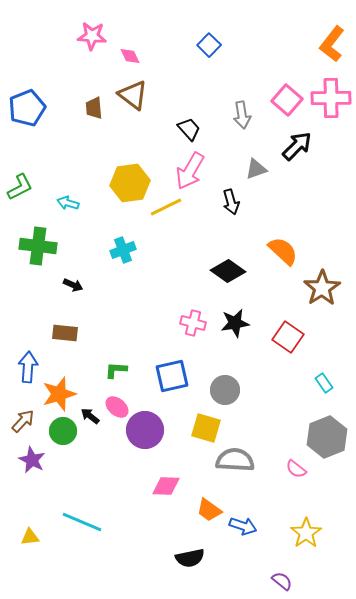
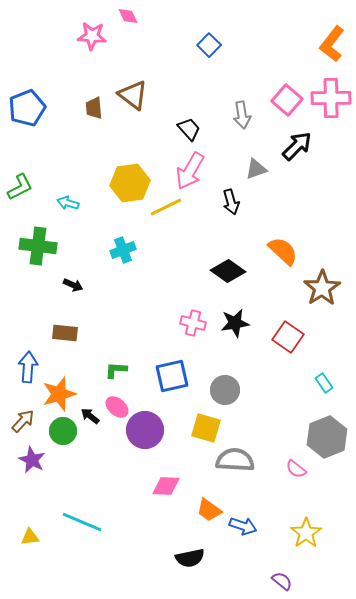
pink diamond at (130, 56): moved 2 px left, 40 px up
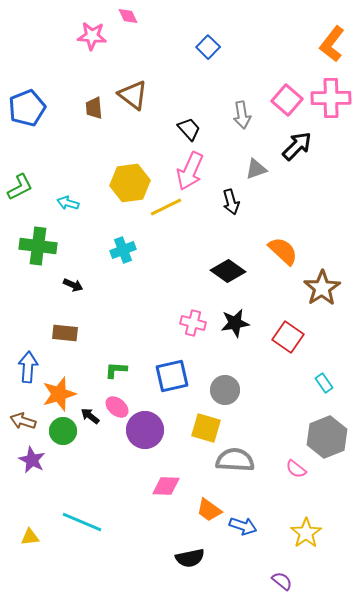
blue square at (209, 45): moved 1 px left, 2 px down
pink arrow at (190, 171): rotated 6 degrees counterclockwise
brown arrow at (23, 421): rotated 115 degrees counterclockwise
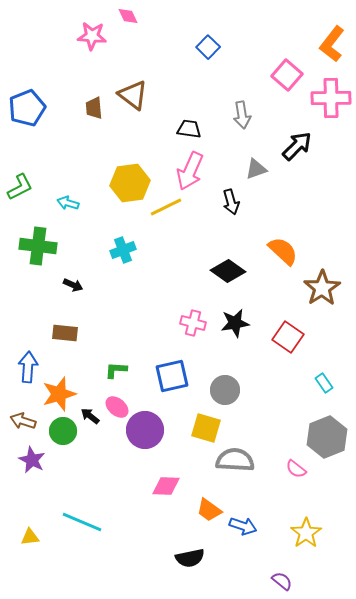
pink square at (287, 100): moved 25 px up
black trapezoid at (189, 129): rotated 40 degrees counterclockwise
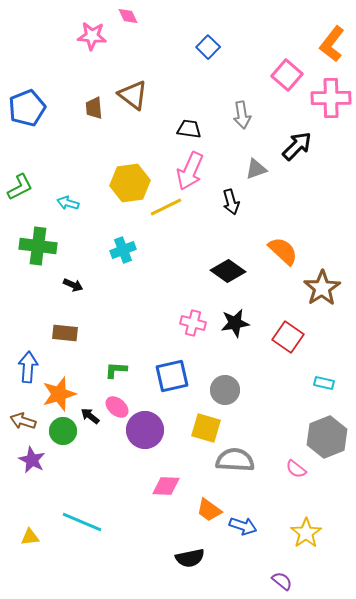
cyan rectangle at (324, 383): rotated 42 degrees counterclockwise
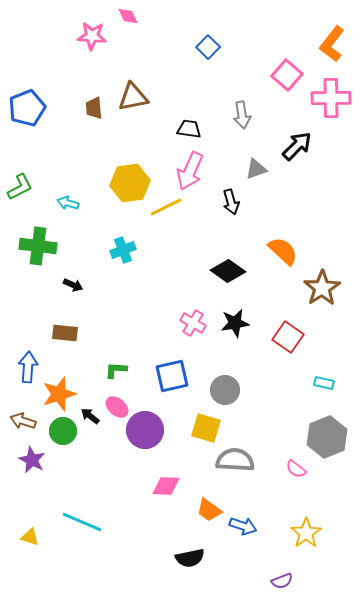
brown triangle at (133, 95): moved 2 px down; rotated 48 degrees counterclockwise
pink cross at (193, 323): rotated 15 degrees clockwise
yellow triangle at (30, 537): rotated 24 degrees clockwise
purple semicircle at (282, 581): rotated 120 degrees clockwise
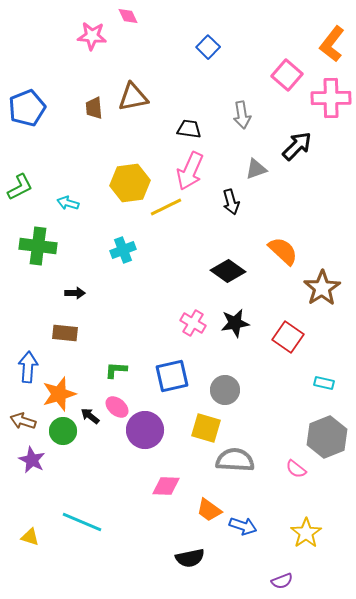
black arrow at (73, 285): moved 2 px right, 8 px down; rotated 24 degrees counterclockwise
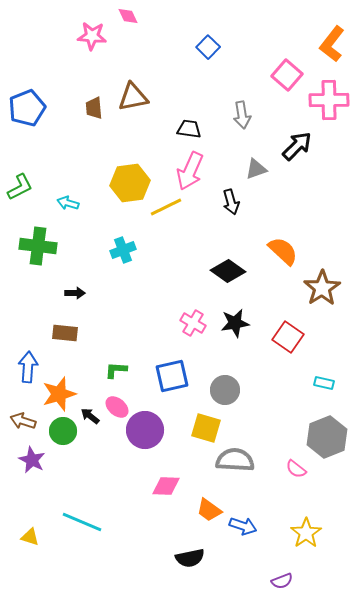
pink cross at (331, 98): moved 2 px left, 2 px down
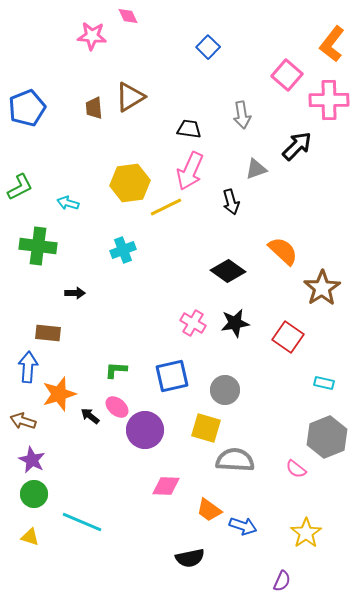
brown triangle at (133, 97): moved 3 px left; rotated 20 degrees counterclockwise
brown rectangle at (65, 333): moved 17 px left
green circle at (63, 431): moved 29 px left, 63 px down
purple semicircle at (282, 581): rotated 45 degrees counterclockwise
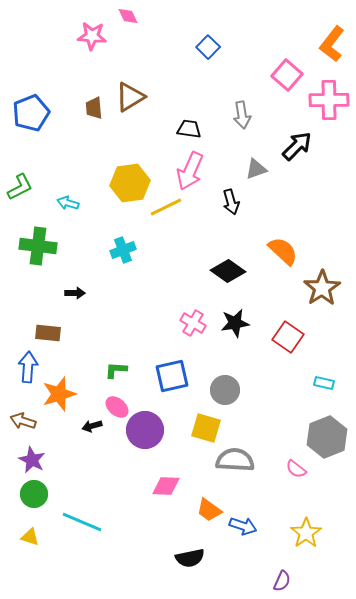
blue pentagon at (27, 108): moved 4 px right, 5 px down
black arrow at (90, 416): moved 2 px right, 10 px down; rotated 54 degrees counterclockwise
